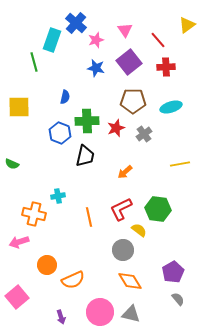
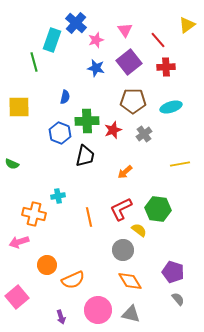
red star: moved 3 px left, 2 px down
purple pentagon: rotated 25 degrees counterclockwise
pink circle: moved 2 px left, 2 px up
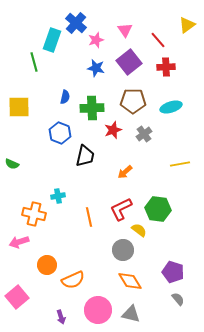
green cross: moved 5 px right, 13 px up
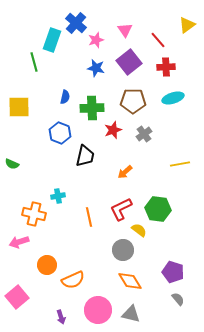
cyan ellipse: moved 2 px right, 9 px up
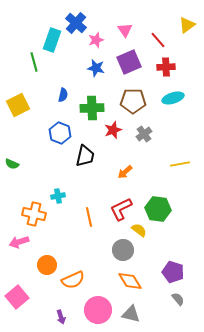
purple square: rotated 15 degrees clockwise
blue semicircle: moved 2 px left, 2 px up
yellow square: moved 1 px left, 2 px up; rotated 25 degrees counterclockwise
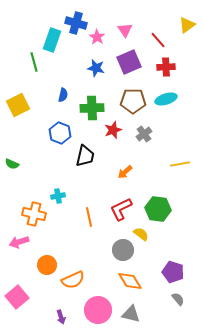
blue cross: rotated 25 degrees counterclockwise
pink star: moved 1 px right, 3 px up; rotated 21 degrees counterclockwise
cyan ellipse: moved 7 px left, 1 px down
yellow semicircle: moved 2 px right, 4 px down
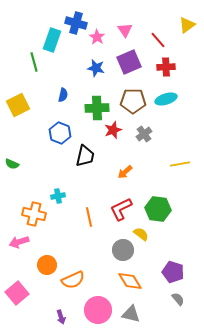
green cross: moved 5 px right
pink square: moved 4 px up
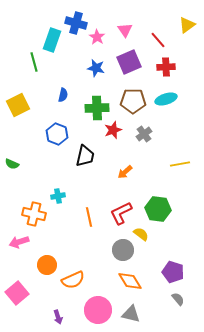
blue hexagon: moved 3 px left, 1 px down
red L-shape: moved 4 px down
purple arrow: moved 3 px left
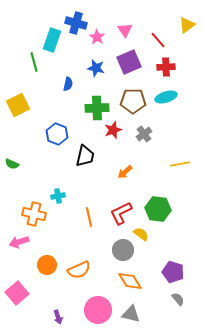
blue semicircle: moved 5 px right, 11 px up
cyan ellipse: moved 2 px up
orange semicircle: moved 6 px right, 10 px up
